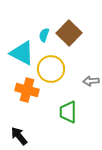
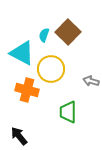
brown square: moved 1 px left, 1 px up
gray arrow: rotated 21 degrees clockwise
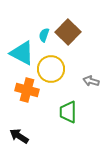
black arrow: rotated 18 degrees counterclockwise
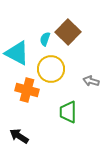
cyan semicircle: moved 1 px right, 4 px down
cyan triangle: moved 5 px left
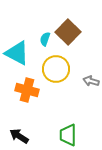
yellow circle: moved 5 px right
green trapezoid: moved 23 px down
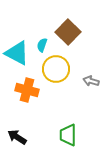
cyan semicircle: moved 3 px left, 6 px down
black arrow: moved 2 px left, 1 px down
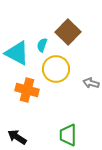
gray arrow: moved 2 px down
